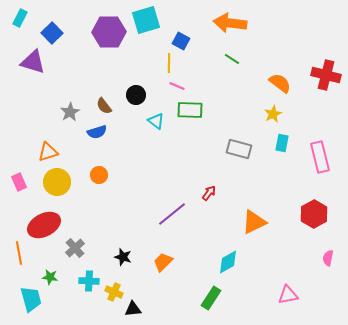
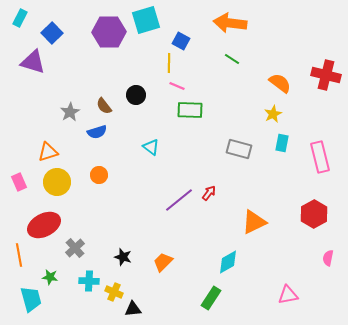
cyan triangle at (156, 121): moved 5 px left, 26 px down
purple line at (172, 214): moved 7 px right, 14 px up
orange line at (19, 253): moved 2 px down
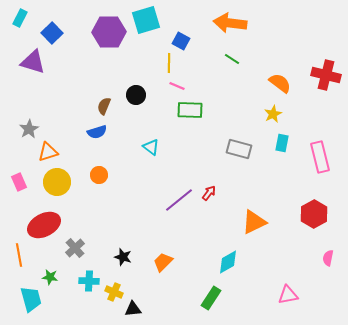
brown semicircle at (104, 106): rotated 60 degrees clockwise
gray star at (70, 112): moved 41 px left, 17 px down
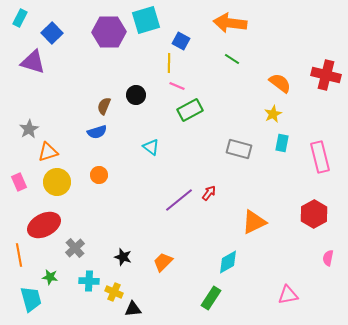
green rectangle at (190, 110): rotated 30 degrees counterclockwise
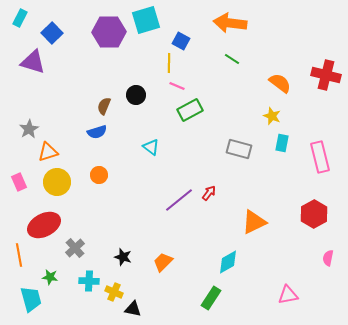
yellow star at (273, 114): moved 1 px left, 2 px down; rotated 24 degrees counterclockwise
black triangle at (133, 309): rotated 18 degrees clockwise
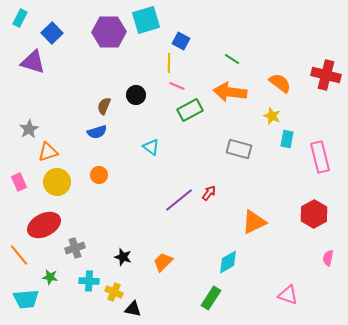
orange arrow at (230, 23): moved 69 px down
cyan rectangle at (282, 143): moved 5 px right, 4 px up
gray cross at (75, 248): rotated 24 degrees clockwise
orange line at (19, 255): rotated 30 degrees counterclockwise
pink triangle at (288, 295): rotated 30 degrees clockwise
cyan trapezoid at (31, 299): moved 5 px left; rotated 100 degrees clockwise
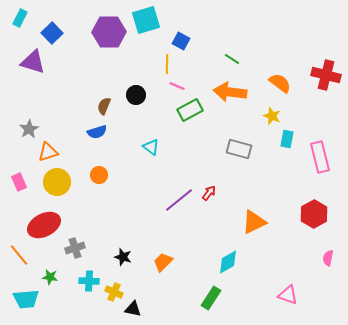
yellow line at (169, 63): moved 2 px left, 1 px down
